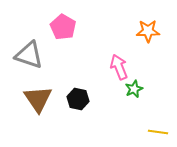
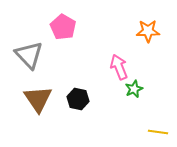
gray triangle: rotated 28 degrees clockwise
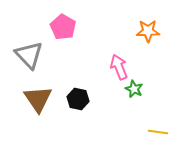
green star: rotated 24 degrees counterclockwise
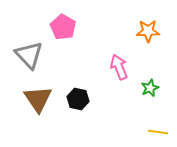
green star: moved 16 px right, 1 px up; rotated 24 degrees clockwise
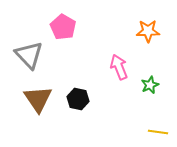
green star: moved 3 px up
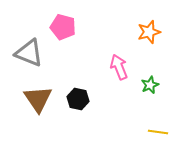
pink pentagon: rotated 15 degrees counterclockwise
orange star: moved 1 px right, 1 px down; rotated 15 degrees counterclockwise
gray triangle: moved 2 px up; rotated 24 degrees counterclockwise
